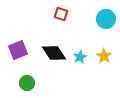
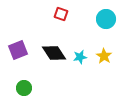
cyan star: rotated 16 degrees clockwise
green circle: moved 3 px left, 5 px down
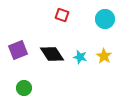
red square: moved 1 px right, 1 px down
cyan circle: moved 1 px left
black diamond: moved 2 px left, 1 px down
cyan star: rotated 24 degrees clockwise
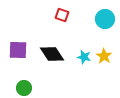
purple square: rotated 24 degrees clockwise
cyan star: moved 4 px right
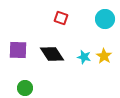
red square: moved 1 px left, 3 px down
green circle: moved 1 px right
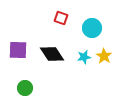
cyan circle: moved 13 px left, 9 px down
cyan star: rotated 24 degrees counterclockwise
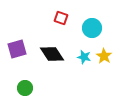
purple square: moved 1 px left, 1 px up; rotated 18 degrees counterclockwise
cyan star: rotated 24 degrees clockwise
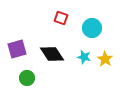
yellow star: moved 1 px right, 3 px down
green circle: moved 2 px right, 10 px up
